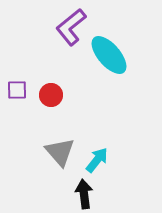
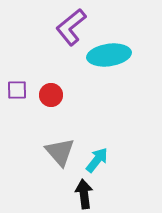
cyan ellipse: rotated 57 degrees counterclockwise
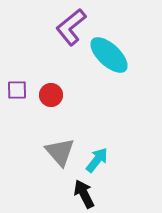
cyan ellipse: rotated 51 degrees clockwise
black arrow: rotated 20 degrees counterclockwise
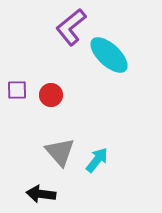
black arrow: moved 43 px left; rotated 56 degrees counterclockwise
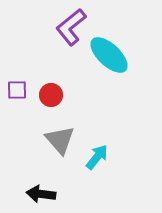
gray triangle: moved 12 px up
cyan arrow: moved 3 px up
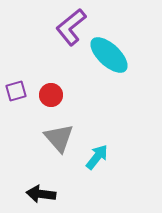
purple square: moved 1 px left, 1 px down; rotated 15 degrees counterclockwise
gray triangle: moved 1 px left, 2 px up
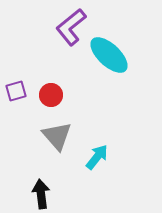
gray triangle: moved 2 px left, 2 px up
black arrow: rotated 76 degrees clockwise
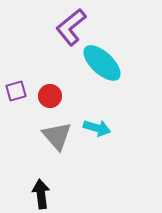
cyan ellipse: moved 7 px left, 8 px down
red circle: moved 1 px left, 1 px down
cyan arrow: moved 29 px up; rotated 68 degrees clockwise
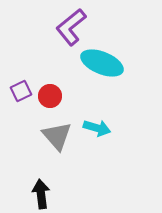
cyan ellipse: rotated 21 degrees counterclockwise
purple square: moved 5 px right; rotated 10 degrees counterclockwise
